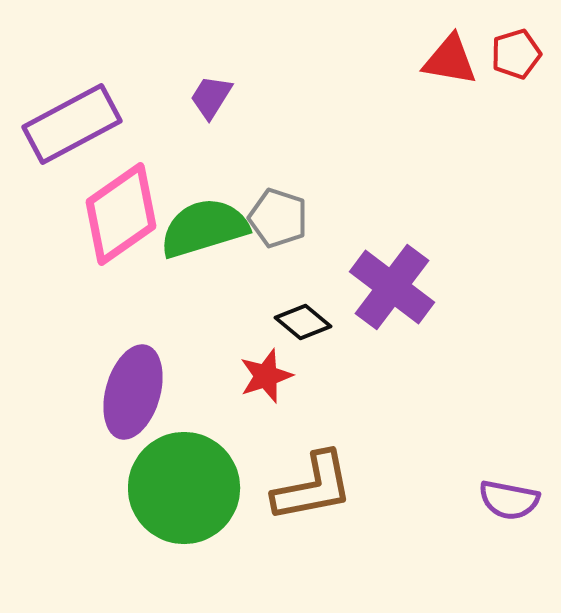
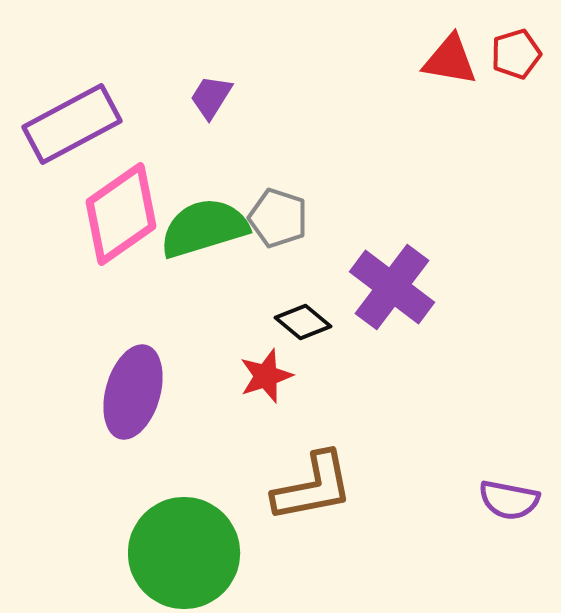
green circle: moved 65 px down
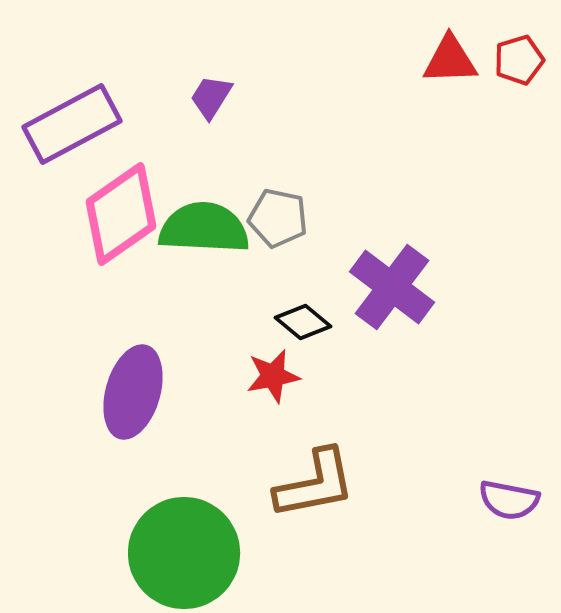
red pentagon: moved 3 px right, 6 px down
red triangle: rotated 12 degrees counterclockwise
gray pentagon: rotated 6 degrees counterclockwise
green semicircle: rotated 20 degrees clockwise
red star: moved 7 px right; rotated 8 degrees clockwise
brown L-shape: moved 2 px right, 3 px up
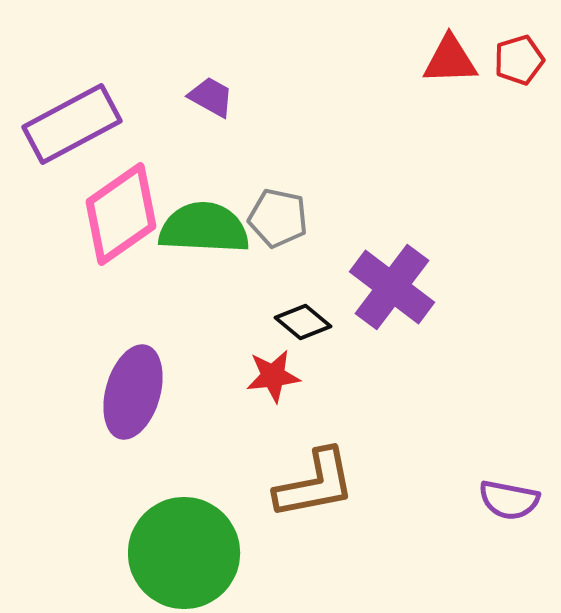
purple trapezoid: rotated 87 degrees clockwise
red star: rotated 4 degrees clockwise
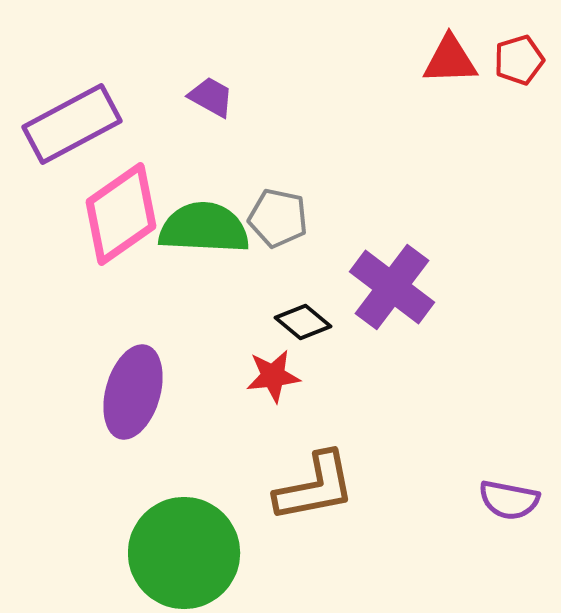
brown L-shape: moved 3 px down
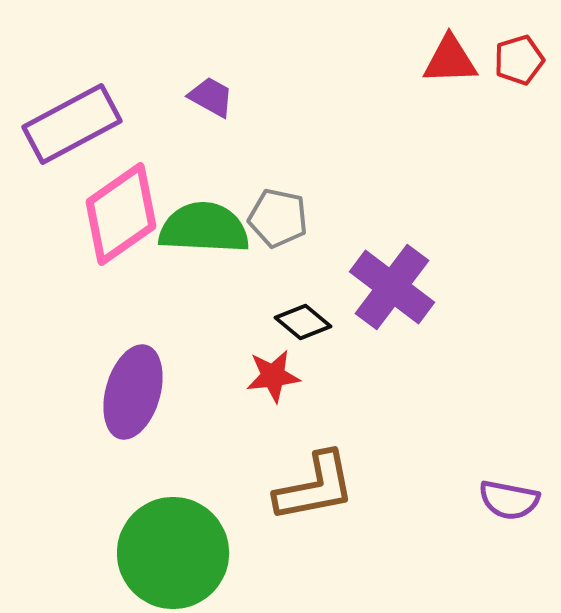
green circle: moved 11 px left
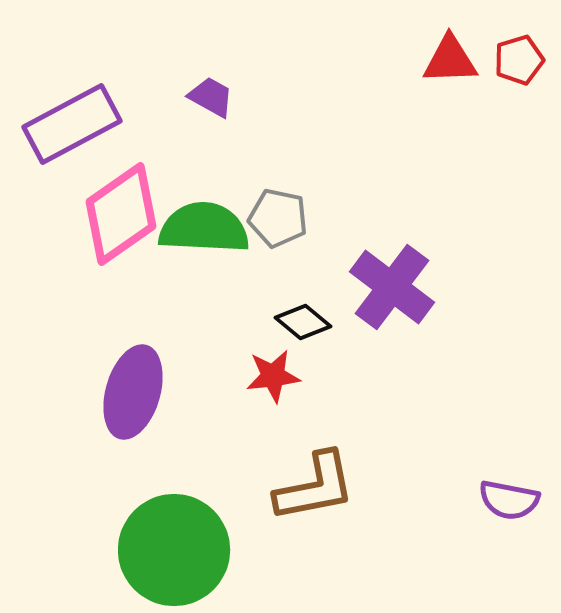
green circle: moved 1 px right, 3 px up
